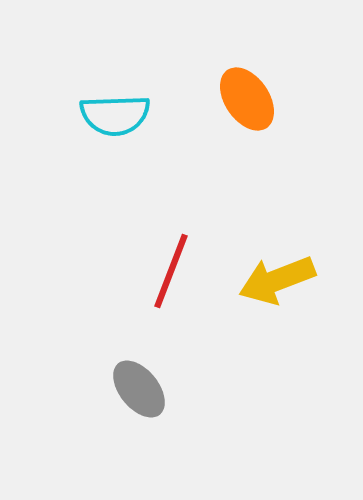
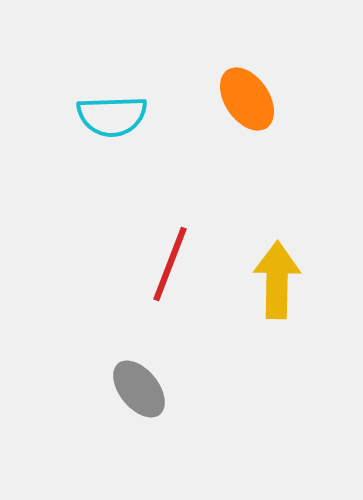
cyan semicircle: moved 3 px left, 1 px down
red line: moved 1 px left, 7 px up
yellow arrow: rotated 112 degrees clockwise
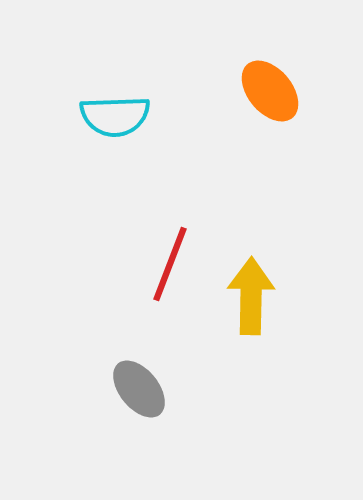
orange ellipse: moved 23 px right, 8 px up; rotated 6 degrees counterclockwise
cyan semicircle: moved 3 px right
yellow arrow: moved 26 px left, 16 px down
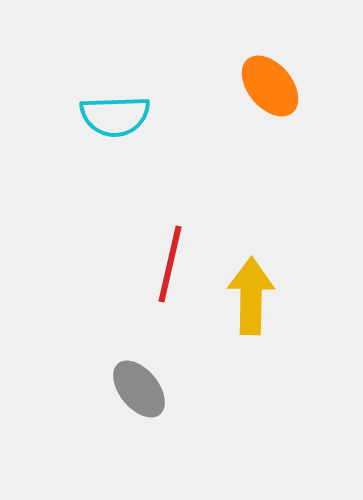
orange ellipse: moved 5 px up
red line: rotated 8 degrees counterclockwise
